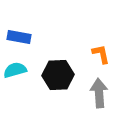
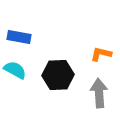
orange L-shape: rotated 65 degrees counterclockwise
cyan semicircle: rotated 45 degrees clockwise
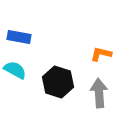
black hexagon: moved 7 px down; rotated 20 degrees clockwise
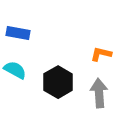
blue rectangle: moved 1 px left, 4 px up
black hexagon: rotated 12 degrees clockwise
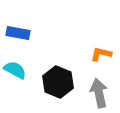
black hexagon: rotated 8 degrees counterclockwise
gray arrow: rotated 8 degrees counterclockwise
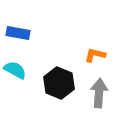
orange L-shape: moved 6 px left, 1 px down
black hexagon: moved 1 px right, 1 px down
gray arrow: rotated 16 degrees clockwise
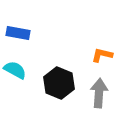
orange L-shape: moved 7 px right
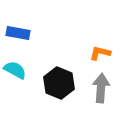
orange L-shape: moved 2 px left, 2 px up
gray arrow: moved 2 px right, 5 px up
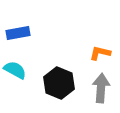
blue rectangle: rotated 20 degrees counterclockwise
